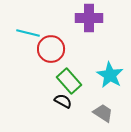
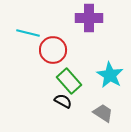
red circle: moved 2 px right, 1 px down
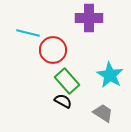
green rectangle: moved 2 px left
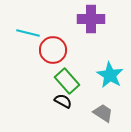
purple cross: moved 2 px right, 1 px down
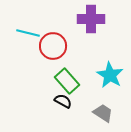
red circle: moved 4 px up
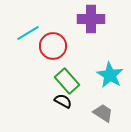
cyan line: rotated 45 degrees counterclockwise
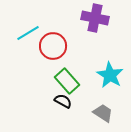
purple cross: moved 4 px right, 1 px up; rotated 12 degrees clockwise
